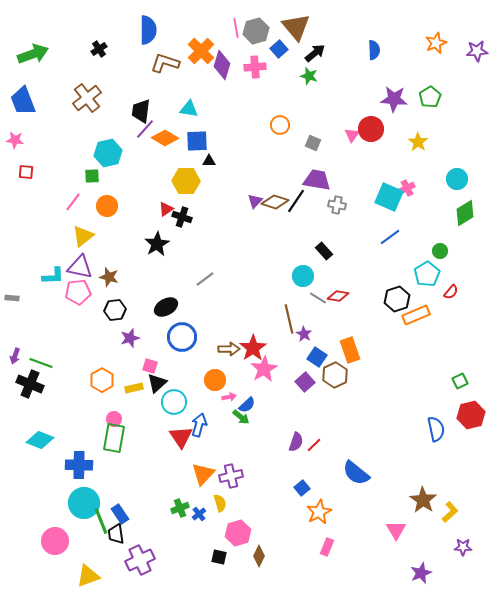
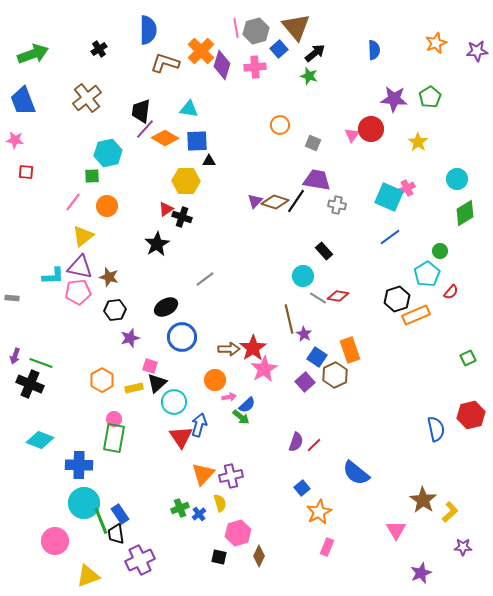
green square at (460, 381): moved 8 px right, 23 px up
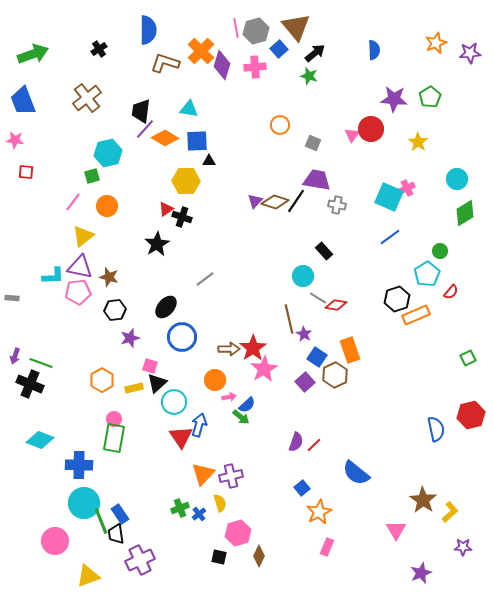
purple star at (477, 51): moved 7 px left, 2 px down
green square at (92, 176): rotated 14 degrees counterclockwise
red diamond at (338, 296): moved 2 px left, 9 px down
black ellipse at (166, 307): rotated 20 degrees counterclockwise
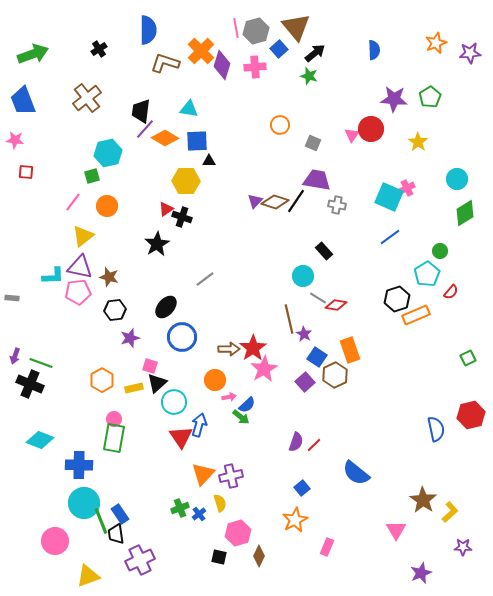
orange star at (319, 512): moved 24 px left, 8 px down
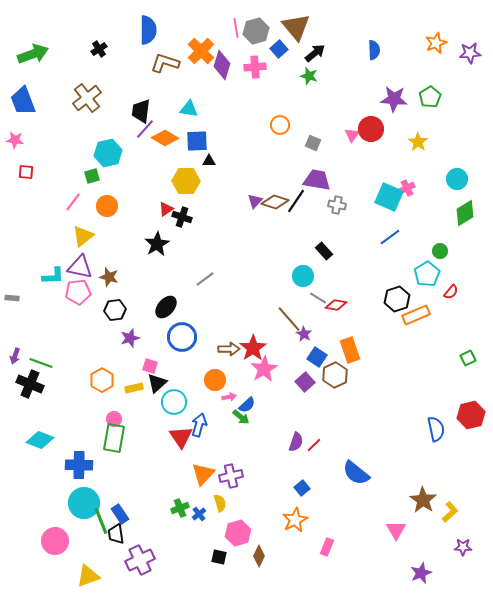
brown line at (289, 319): rotated 28 degrees counterclockwise
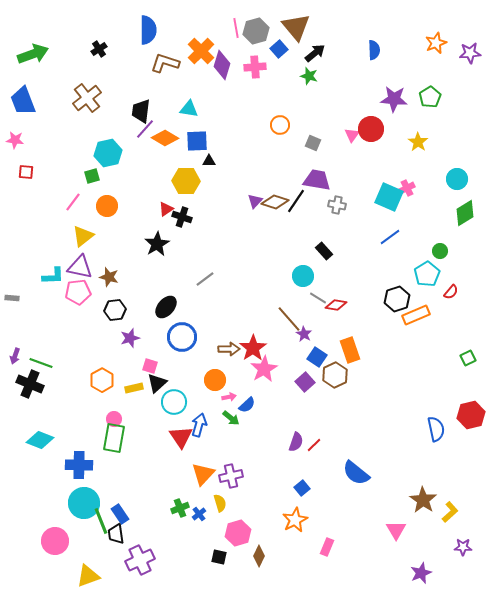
green arrow at (241, 417): moved 10 px left, 1 px down
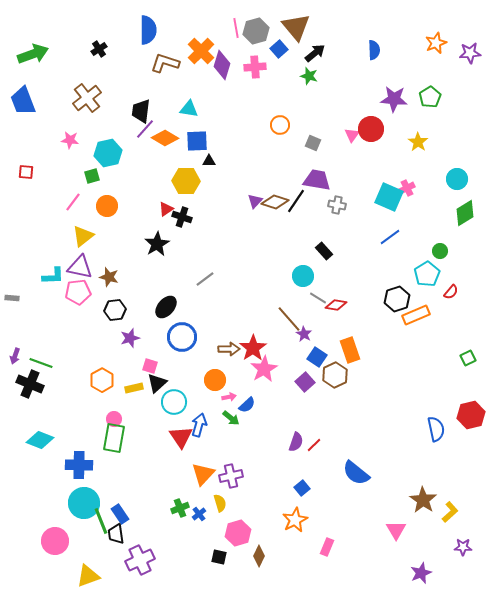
pink star at (15, 140): moved 55 px right
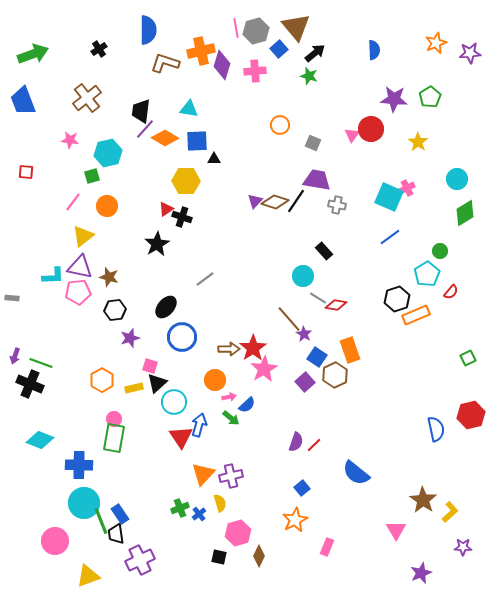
orange cross at (201, 51): rotated 32 degrees clockwise
pink cross at (255, 67): moved 4 px down
black triangle at (209, 161): moved 5 px right, 2 px up
